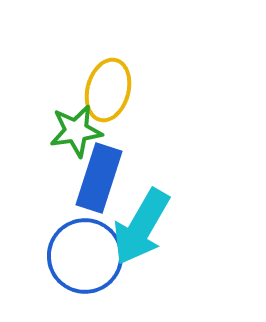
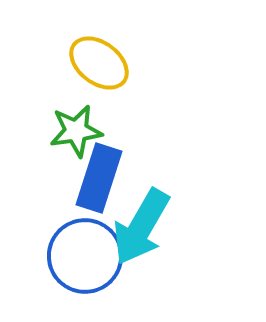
yellow ellipse: moved 9 px left, 27 px up; rotated 68 degrees counterclockwise
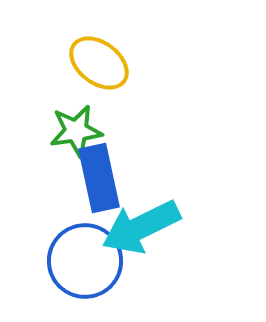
blue rectangle: rotated 30 degrees counterclockwise
cyan arrow: rotated 34 degrees clockwise
blue circle: moved 5 px down
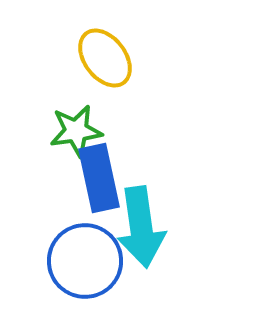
yellow ellipse: moved 6 px right, 5 px up; rotated 16 degrees clockwise
cyan arrow: rotated 72 degrees counterclockwise
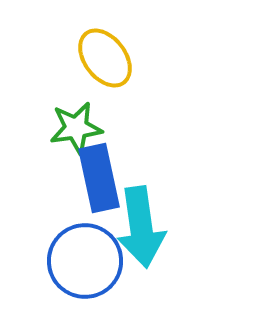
green star: moved 3 px up
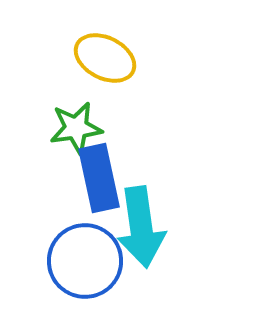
yellow ellipse: rotated 26 degrees counterclockwise
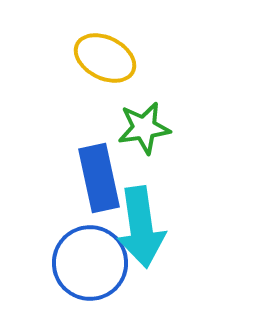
green star: moved 68 px right
blue circle: moved 5 px right, 2 px down
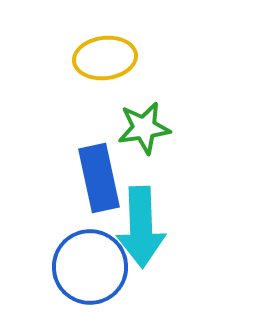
yellow ellipse: rotated 34 degrees counterclockwise
cyan arrow: rotated 6 degrees clockwise
blue circle: moved 4 px down
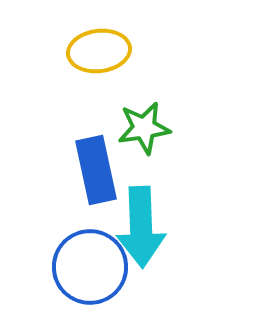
yellow ellipse: moved 6 px left, 7 px up
blue rectangle: moved 3 px left, 8 px up
